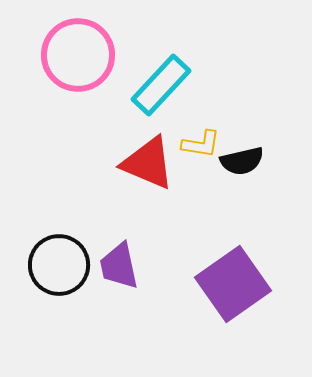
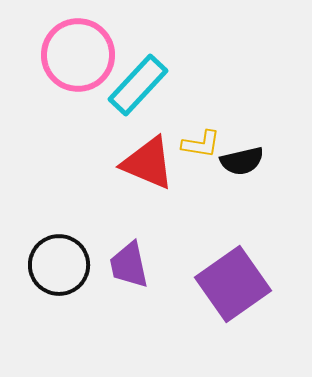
cyan rectangle: moved 23 px left
purple trapezoid: moved 10 px right, 1 px up
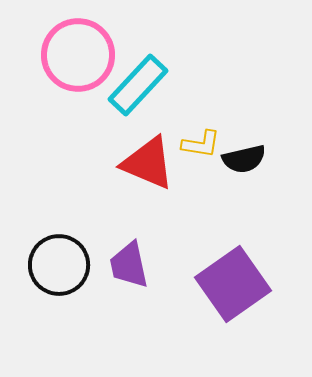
black semicircle: moved 2 px right, 2 px up
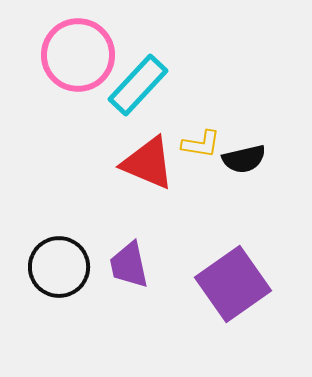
black circle: moved 2 px down
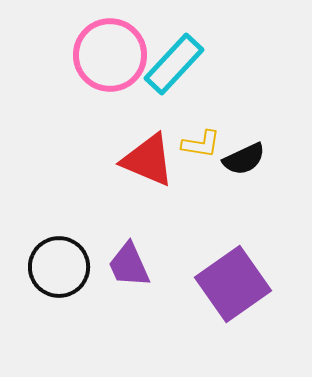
pink circle: moved 32 px right
cyan rectangle: moved 36 px right, 21 px up
black semicircle: rotated 12 degrees counterclockwise
red triangle: moved 3 px up
purple trapezoid: rotated 12 degrees counterclockwise
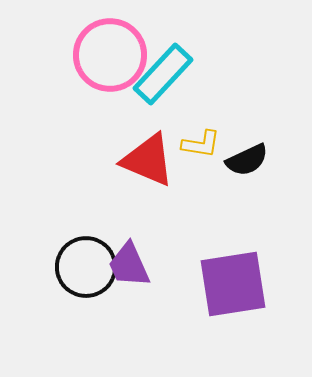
cyan rectangle: moved 11 px left, 10 px down
black semicircle: moved 3 px right, 1 px down
black circle: moved 27 px right
purple square: rotated 26 degrees clockwise
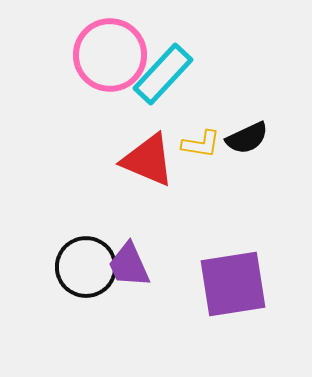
black semicircle: moved 22 px up
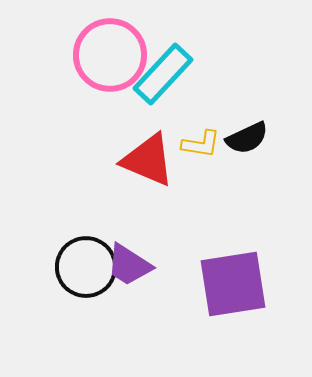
purple trapezoid: rotated 33 degrees counterclockwise
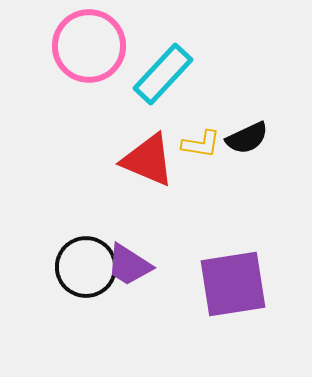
pink circle: moved 21 px left, 9 px up
